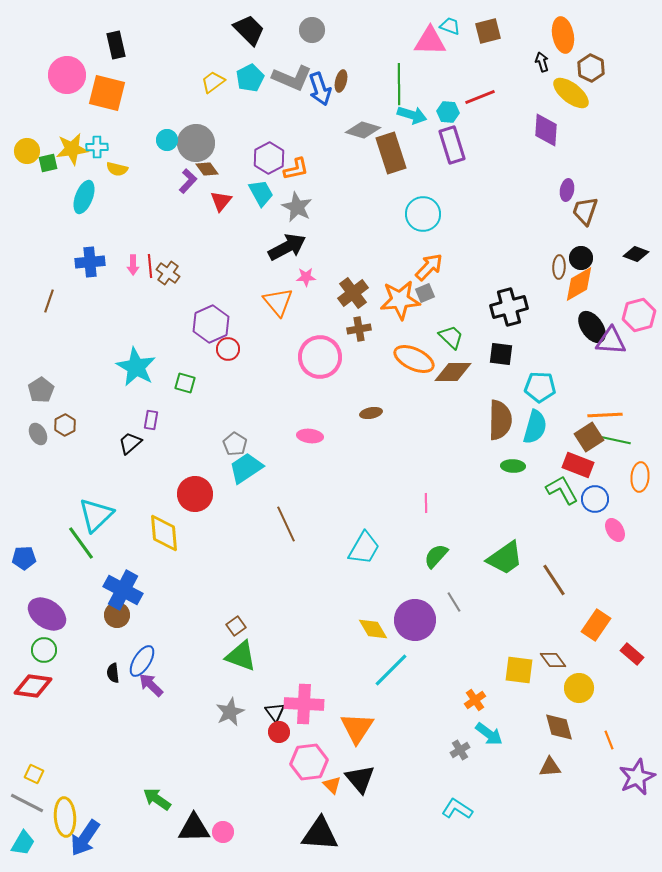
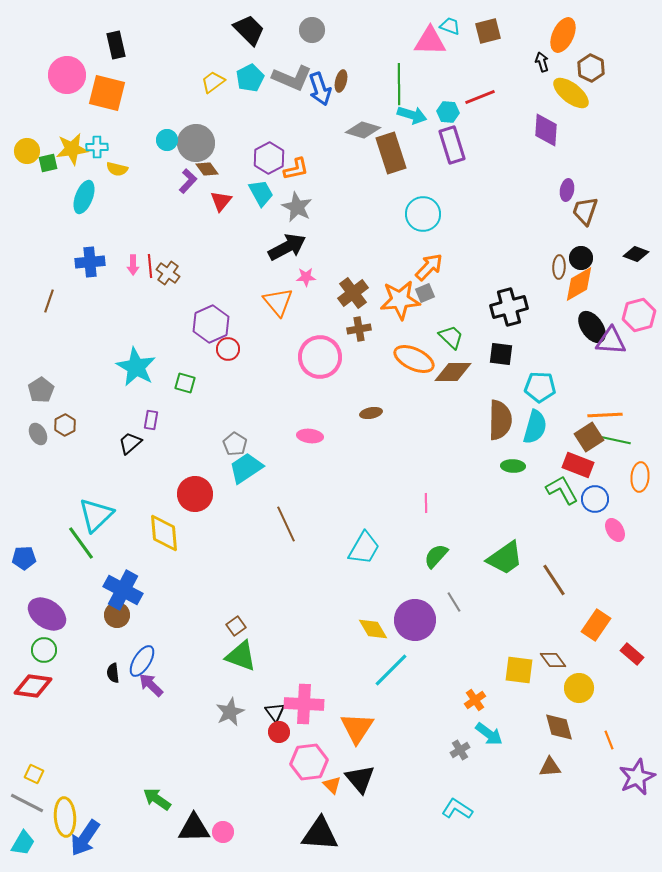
orange ellipse at (563, 35): rotated 36 degrees clockwise
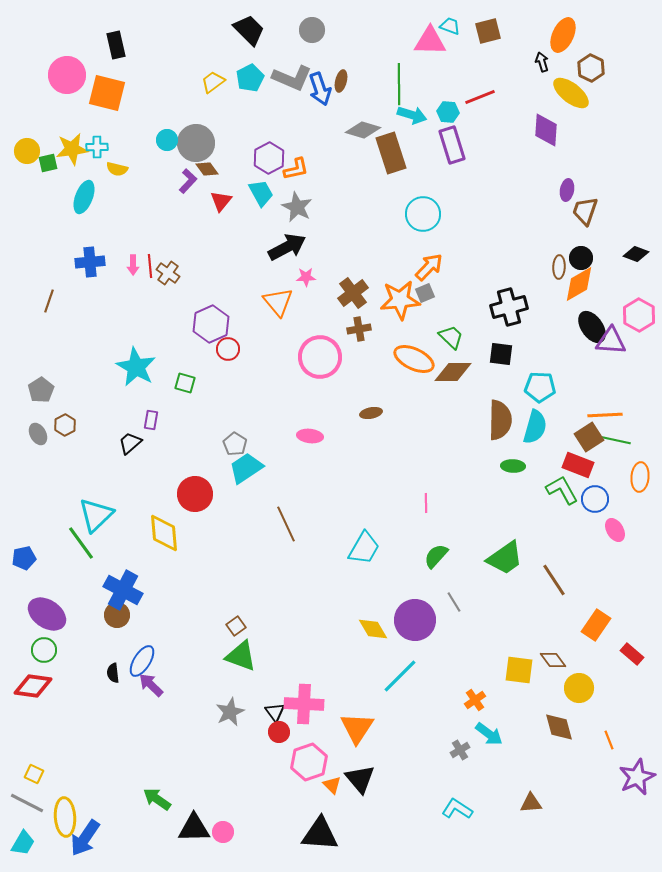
pink hexagon at (639, 315): rotated 16 degrees counterclockwise
blue pentagon at (24, 558): rotated 10 degrees counterclockwise
cyan line at (391, 670): moved 9 px right, 6 px down
pink hexagon at (309, 762): rotated 12 degrees counterclockwise
brown triangle at (550, 767): moved 19 px left, 36 px down
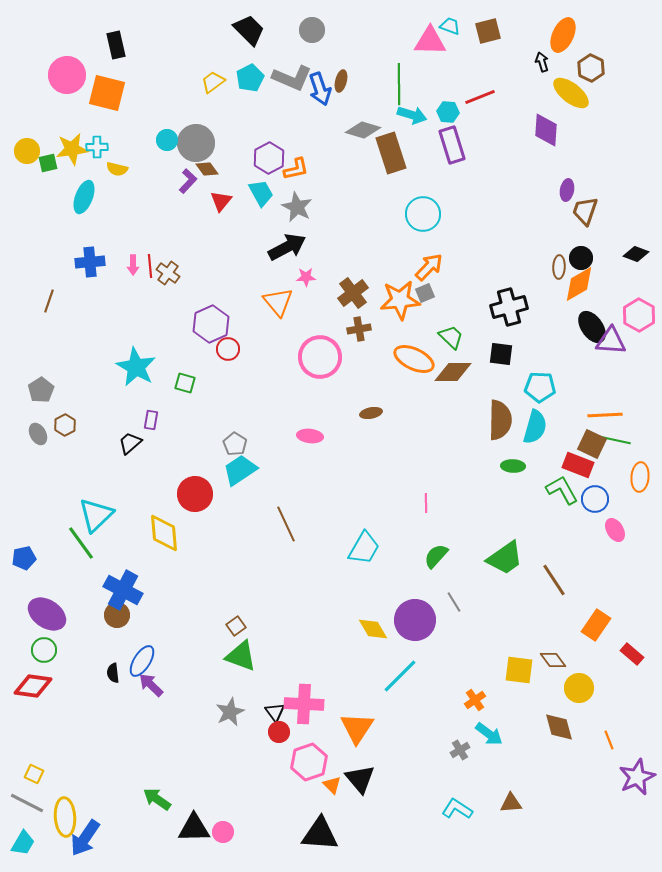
brown square at (589, 437): moved 3 px right, 7 px down; rotated 32 degrees counterclockwise
cyan trapezoid at (246, 468): moved 6 px left, 2 px down
brown triangle at (531, 803): moved 20 px left
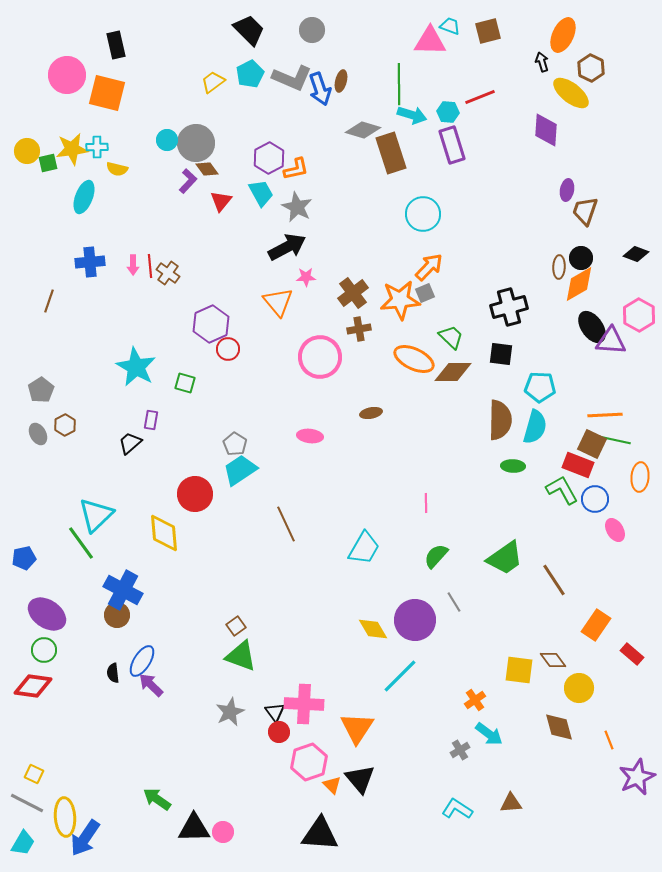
cyan pentagon at (250, 78): moved 4 px up
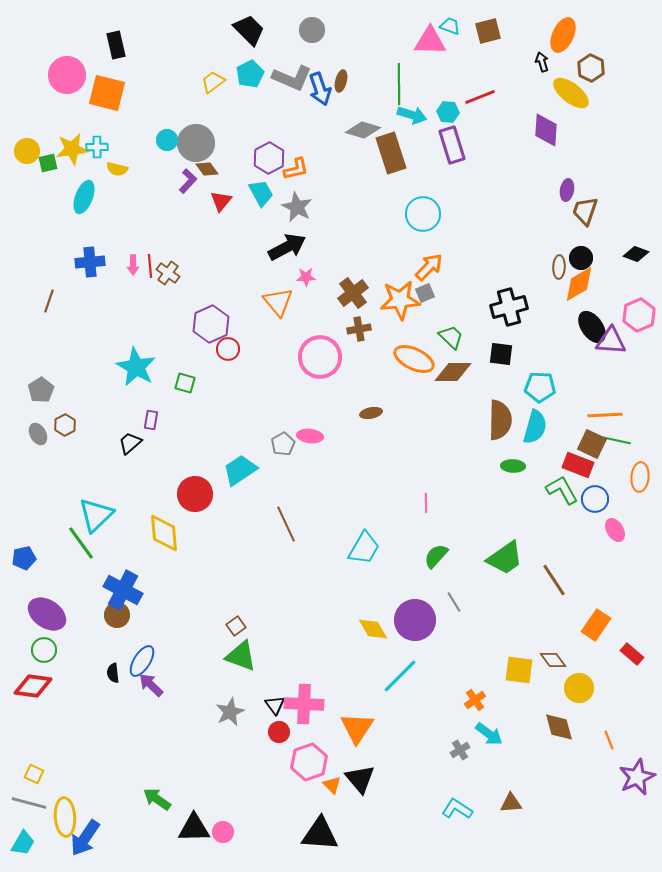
pink hexagon at (639, 315): rotated 8 degrees clockwise
gray pentagon at (235, 444): moved 48 px right; rotated 10 degrees clockwise
black triangle at (275, 712): moved 7 px up
gray line at (27, 803): moved 2 px right; rotated 12 degrees counterclockwise
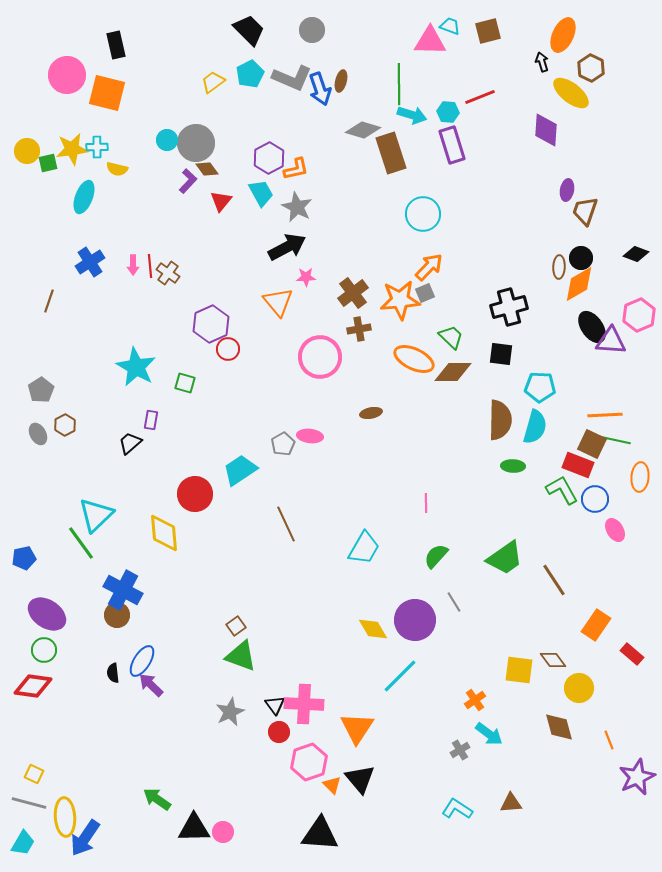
blue cross at (90, 262): rotated 28 degrees counterclockwise
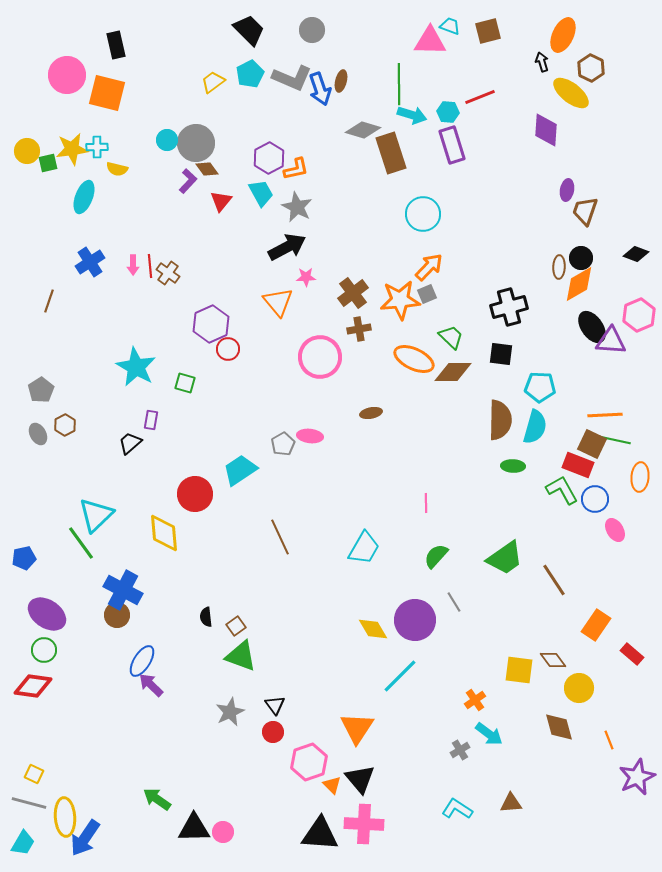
gray square at (425, 293): moved 2 px right, 1 px down
brown line at (286, 524): moved 6 px left, 13 px down
black semicircle at (113, 673): moved 93 px right, 56 px up
pink cross at (304, 704): moved 60 px right, 120 px down
red circle at (279, 732): moved 6 px left
